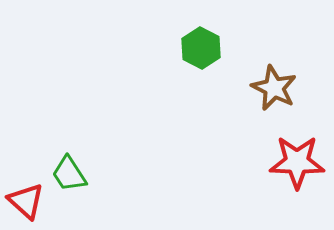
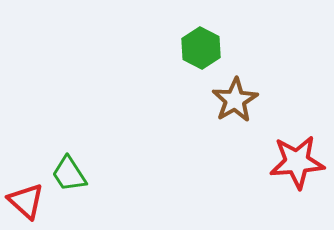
brown star: moved 39 px left, 12 px down; rotated 15 degrees clockwise
red star: rotated 6 degrees counterclockwise
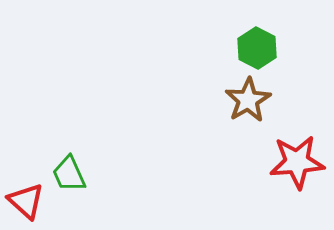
green hexagon: moved 56 px right
brown star: moved 13 px right
green trapezoid: rotated 9 degrees clockwise
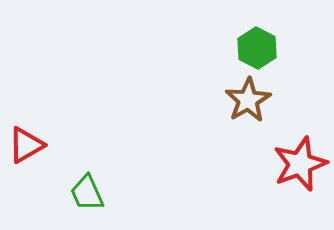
red star: moved 3 px right, 2 px down; rotated 16 degrees counterclockwise
green trapezoid: moved 18 px right, 19 px down
red triangle: moved 56 px up; rotated 48 degrees clockwise
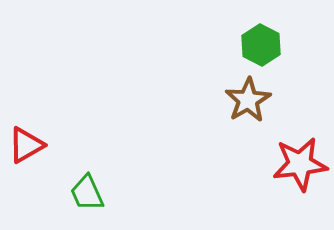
green hexagon: moved 4 px right, 3 px up
red star: rotated 14 degrees clockwise
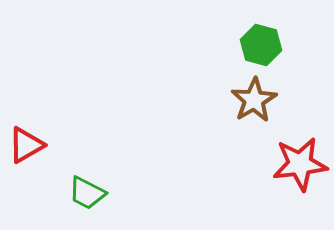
green hexagon: rotated 12 degrees counterclockwise
brown star: moved 6 px right
green trapezoid: rotated 39 degrees counterclockwise
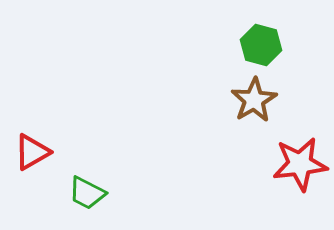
red triangle: moved 6 px right, 7 px down
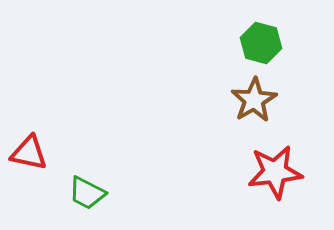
green hexagon: moved 2 px up
red triangle: moved 3 px left, 1 px down; rotated 42 degrees clockwise
red star: moved 25 px left, 8 px down
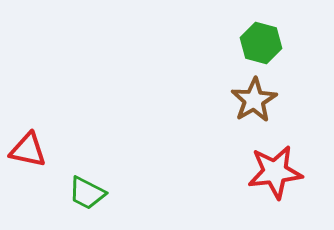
red triangle: moved 1 px left, 3 px up
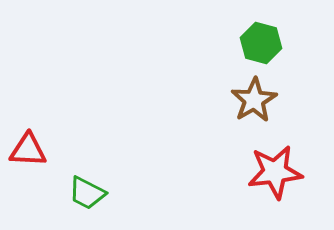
red triangle: rotated 9 degrees counterclockwise
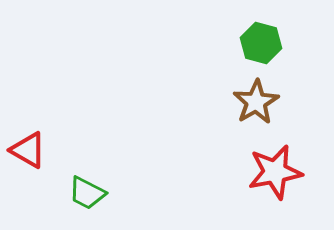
brown star: moved 2 px right, 2 px down
red triangle: rotated 27 degrees clockwise
red star: rotated 4 degrees counterclockwise
